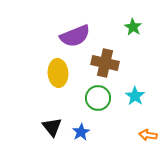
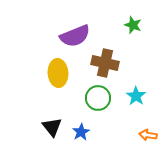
green star: moved 2 px up; rotated 12 degrees counterclockwise
cyan star: moved 1 px right
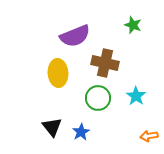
orange arrow: moved 1 px right, 1 px down; rotated 18 degrees counterclockwise
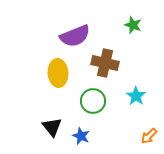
green circle: moved 5 px left, 3 px down
blue star: moved 4 px down; rotated 18 degrees counterclockwise
orange arrow: rotated 36 degrees counterclockwise
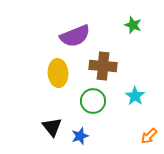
brown cross: moved 2 px left, 3 px down; rotated 8 degrees counterclockwise
cyan star: moved 1 px left
blue star: moved 1 px left; rotated 30 degrees clockwise
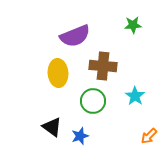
green star: rotated 24 degrees counterclockwise
black triangle: rotated 15 degrees counterclockwise
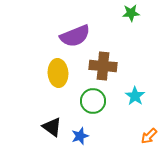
green star: moved 2 px left, 12 px up
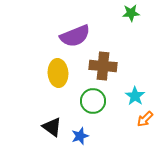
orange arrow: moved 4 px left, 17 px up
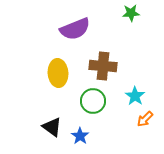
purple semicircle: moved 7 px up
blue star: rotated 18 degrees counterclockwise
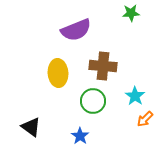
purple semicircle: moved 1 px right, 1 px down
black triangle: moved 21 px left
